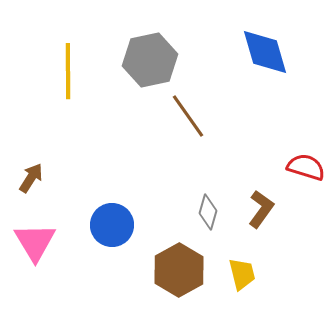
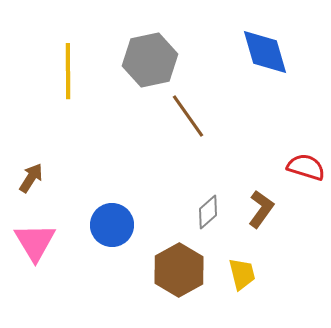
gray diamond: rotated 32 degrees clockwise
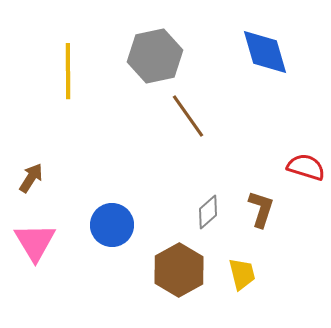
gray hexagon: moved 5 px right, 4 px up
brown L-shape: rotated 18 degrees counterclockwise
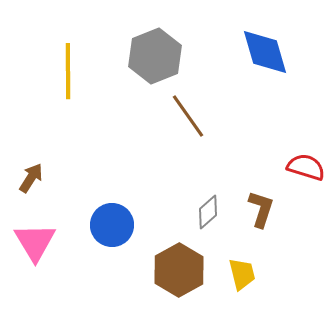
gray hexagon: rotated 10 degrees counterclockwise
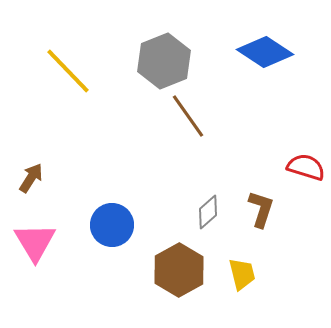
blue diamond: rotated 40 degrees counterclockwise
gray hexagon: moved 9 px right, 5 px down
yellow line: rotated 44 degrees counterclockwise
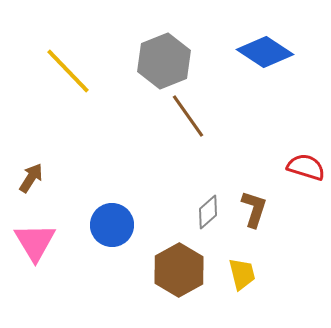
brown L-shape: moved 7 px left
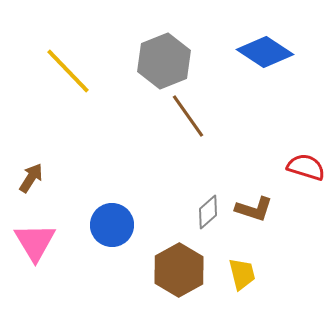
brown L-shape: rotated 90 degrees clockwise
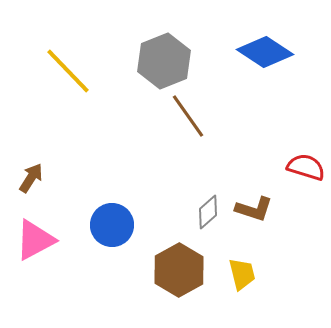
pink triangle: moved 2 px up; rotated 33 degrees clockwise
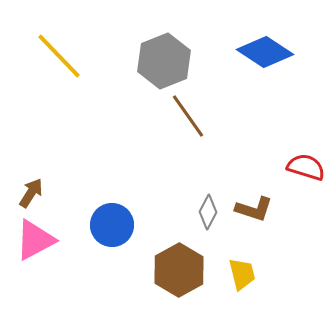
yellow line: moved 9 px left, 15 px up
brown arrow: moved 15 px down
gray diamond: rotated 20 degrees counterclockwise
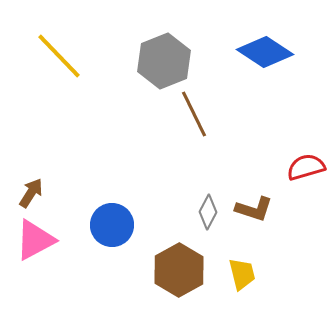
brown line: moved 6 px right, 2 px up; rotated 9 degrees clockwise
red semicircle: rotated 33 degrees counterclockwise
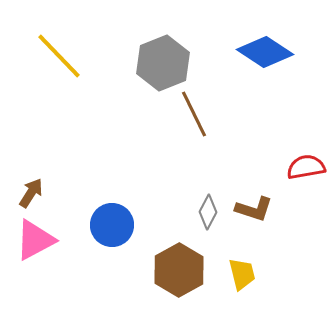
gray hexagon: moved 1 px left, 2 px down
red semicircle: rotated 6 degrees clockwise
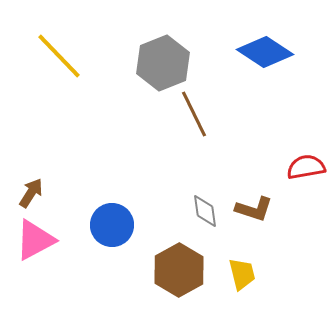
gray diamond: moved 3 px left, 1 px up; rotated 36 degrees counterclockwise
